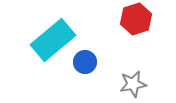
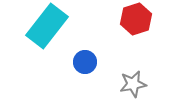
cyan rectangle: moved 6 px left, 14 px up; rotated 12 degrees counterclockwise
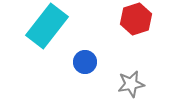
gray star: moved 2 px left
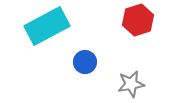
red hexagon: moved 2 px right, 1 px down
cyan rectangle: rotated 24 degrees clockwise
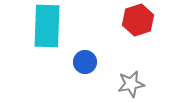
cyan rectangle: rotated 60 degrees counterclockwise
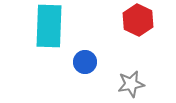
red hexagon: rotated 16 degrees counterclockwise
cyan rectangle: moved 2 px right
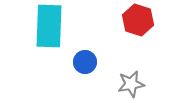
red hexagon: rotated 8 degrees counterclockwise
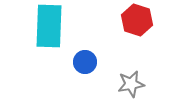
red hexagon: moved 1 px left
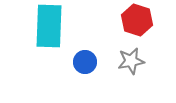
gray star: moved 23 px up
